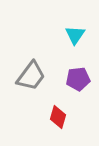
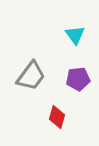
cyan triangle: rotated 10 degrees counterclockwise
red diamond: moved 1 px left
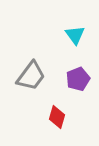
purple pentagon: rotated 15 degrees counterclockwise
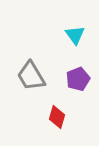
gray trapezoid: rotated 112 degrees clockwise
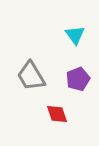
red diamond: moved 3 px up; rotated 35 degrees counterclockwise
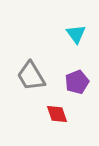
cyan triangle: moved 1 px right, 1 px up
purple pentagon: moved 1 px left, 3 px down
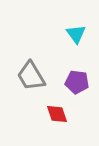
purple pentagon: rotated 30 degrees clockwise
